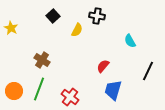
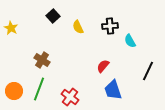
black cross: moved 13 px right, 10 px down; rotated 14 degrees counterclockwise
yellow semicircle: moved 1 px right, 3 px up; rotated 128 degrees clockwise
blue trapezoid: rotated 35 degrees counterclockwise
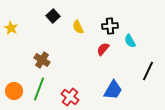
red semicircle: moved 17 px up
blue trapezoid: rotated 130 degrees counterclockwise
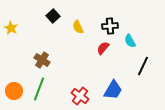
red semicircle: moved 1 px up
black line: moved 5 px left, 5 px up
red cross: moved 10 px right, 1 px up
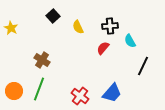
blue trapezoid: moved 1 px left, 3 px down; rotated 10 degrees clockwise
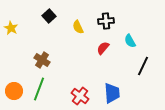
black square: moved 4 px left
black cross: moved 4 px left, 5 px up
blue trapezoid: rotated 45 degrees counterclockwise
